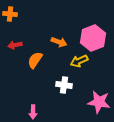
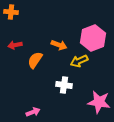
orange cross: moved 1 px right, 2 px up
orange arrow: moved 3 px down
pink arrow: rotated 112 degrees counterclockwise
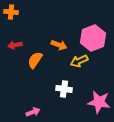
white cross: moved 4 px down
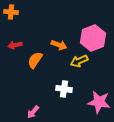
pink arrow: rotated 152 degrees clockwise
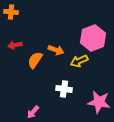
orange arrow: moved 3 px left, 5 px down
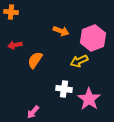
orange arrow: moved 5 px right, 19 px up
pink star: moved 10 px left, 3 px up; rotated 25 degrees clockwise
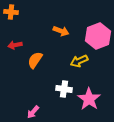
pink hexagon: moved 5 px right, 2 px up
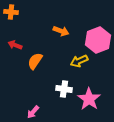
pink hexagon: moved 4 px down
red arrow: rotated 32 degrees clockwise
orange semicircle: moved 1 px down
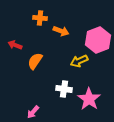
orange cross: moved 29 px right, 6 px down
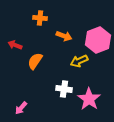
orange arrow: moved 3 px right, 5 px down
pink arrow: moved 12 px left, 4 px up
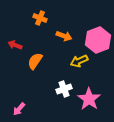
orange cross: rotated 16 degrees clockwise
white cross: rotated 28 degrees counterclockwise
pink arrow: moved 2 px left, 1 px down
